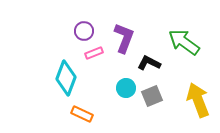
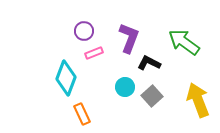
purple L-shape: moved 5 px right
cyan circle: moved 1 px left, 1 px up
gray square: rotated 20 degrees counterclockwise
orange rectangle: rotated 40 degrees clockwise
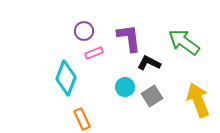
purple L-shape: rotated 28 degrees counterclockwise
gray square: rotated 10 degrees clockwise
orange rectangle: moved 5 px down
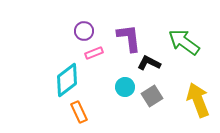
cyan diamond: moved 1 px right, 2 px down; rotated 32 degrees clockwise
orange rectangle: moved 3 px left, 7 px up
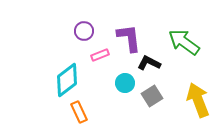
pink rectangle: moved 6 px right, 2 px down
cyan circle: moved 4 px up
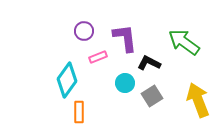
purple L-shape: moved 4 px left
pink rectangle: moved 2 px left, 2 px down
cyan diamond: rotated 16 degrees counterclockwise
orange rectangle: rotated 25 degrees clockwise
